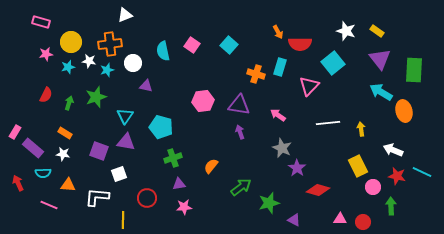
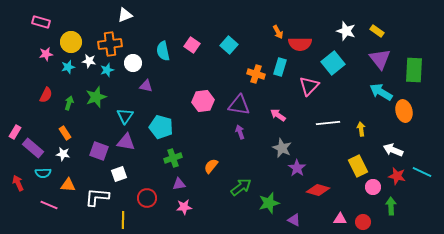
orange rectangle at (65, 133): rotated 24 degrees clockwise
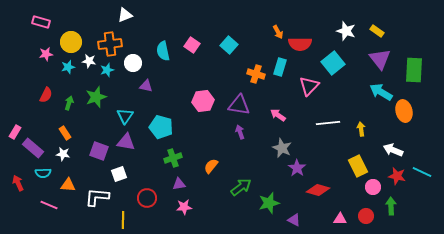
red circle at (363, 222): moved 3 px right, 6 px up
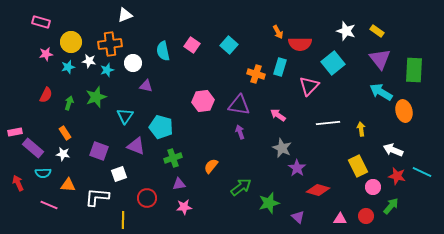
pink rectangle at (15, 132): rotated 48 degrees clockwise
purple triangle at (126, 142): moved 10 px right, 4 px down; rotated 12 degrees clockwise
green arrow at (391, 206): rotated 42 degrees clockwise
purple triangle at (294, 220): moved 4 px right, 3 px up; rotated 16 degrees clockwise
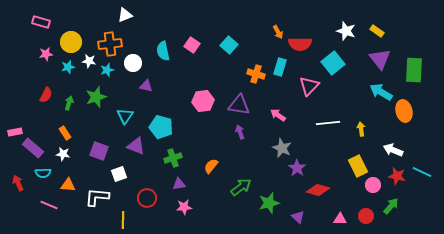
pink circle at (373, 187): moved 2 px up
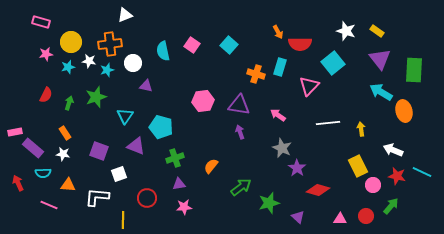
green cross at (173, 158): moved 2 px right
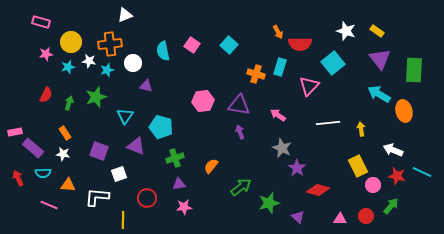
cyan arrow at (381, 92): moved 2 px left, 2 px down
red arrow at (18, 183): moved 5 px up
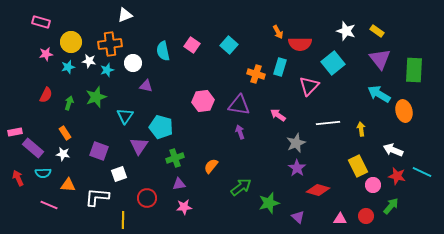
purple triangle at (136, 146): moved 3 px right; rotated 42 degrees clockwise
gray star at (282, 148): moved 14 px right, 5 px up; rotated 24 degrees clockwise
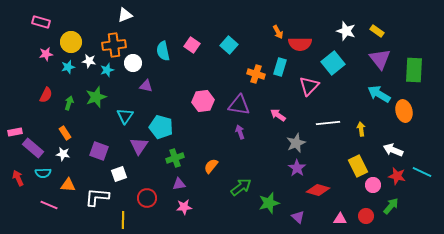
orange cross at (110, 44): moved 4 px right, 1 px down
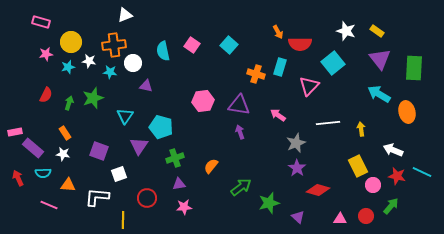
cyan star at (107, 70): moved 3 px right, 2 px down; rotated 24 degrees clockwise
green rectangle at (414, 70): moved 2 px up
green star at (96, 97): moved 3 px left, 1 px down
orange ellipse at (404, 111): moved 3 px right, 1 px down
